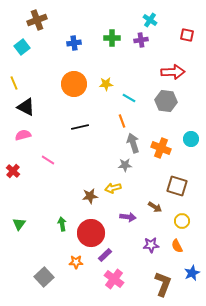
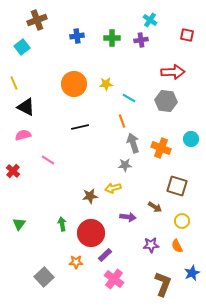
blue cross: moved 3 px right, 7 px up
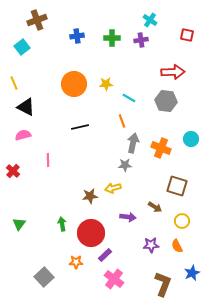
gray arrow: rotated 30 degrees clockwise
pink line: rotated 56 degrees clockwise
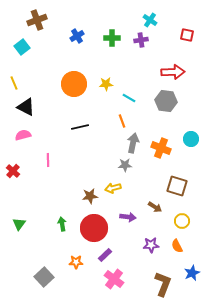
blue cross: rotated 24 degrees counterclockwise
red circle: moved 3 px right, 5 px up
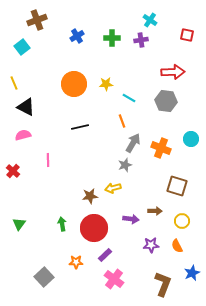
gray arrow: rotated 18 degrees clockwise
gray star: rotated 16 degrees counterclockwise
brown arrow: moved 4 px down; rotated 32 degrees counterclockwise
purple arrow: moved 3 px right, 2 px down
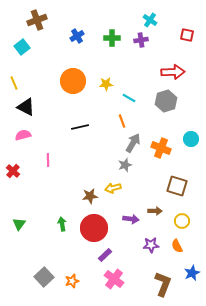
orange circle: moved 1 px left, 3 px up
gray hexagon: rotated 25 degrees counterclockwise
orange star: moved 4 px left, 19 px down; rotated 16 degrees counterclockwise
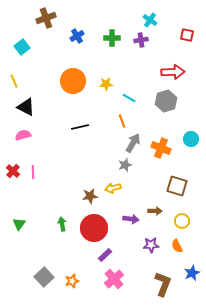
brown cross: moved 9 px right, 2 px up
yellow line: moved 2 px up
pink line: moved 15 px left, 12 px down
pink cross: rotated 12 degrees clockwise
